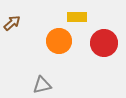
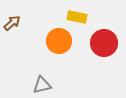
yellow rectangle: rotated 12 degrees clockwise
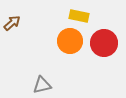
yellow rectangle: moved 2 px right, 1 px up
orange circle: moved 11 px right
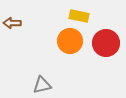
brown arrow: rotated 138 degrees counterclockwise
red circle: moved 2 px right
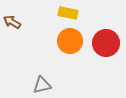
yellow rectangle: moved 11 px left, 3 px up
brown arrow: moved 1 px up; rotated 30 degrees clockwise
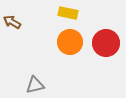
orange circle: moved 1 px down
gray triangle: moved 7 px left
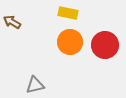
red circle: moved 1 px left, 2 px down
